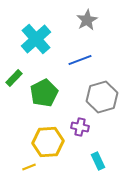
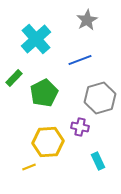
gray hexagon: moved 2 px left, 1 px down
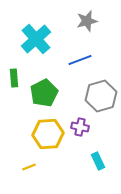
gray star: moved 1 px down; rotated 15 degrees clockwise
green rectangle: rotated 48 degrees counterclockwise
gray hexagon: moved 1 px right, 2 px up
yellow hexagon: moved 8 px up
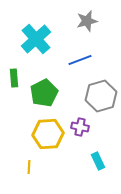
yellow line: rotated 64 degrees counterclockwise
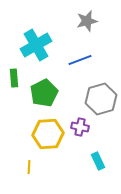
cyan cross: moved 6 px down; rotated 12 degrees clockwise
gray hexagon: moved 3 px down
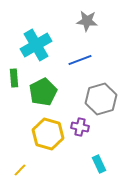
gray star: rotated 20 degrees clockwise
green pentagon: moved 1 px left, 1 px up
yellow hexagon: rotated 20 degrees clockwise
cyan rectangle: moved 1 px right, 3 px down
yellow line: moved 9 px left, 3 px down; rotated 40 degrees clockwise
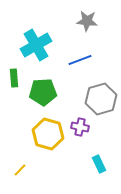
green pentagon: rotated 24 degrees clockwise
